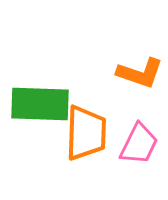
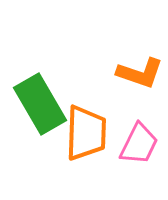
green rectangle: rotated 58 degrees clockwise
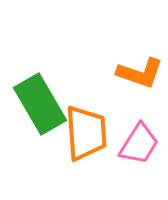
orange trapezoid: rotated 6 degrees counterclockwise
pink trapezoid: rotated 6 degrees clockwise
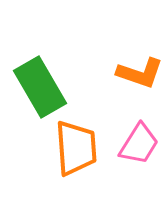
green rectangle: moved 17 px up
orange trapezoid: moved 10 px left, 15 px down
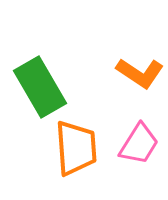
orange L-shape: rotated 15 degrees clockwise
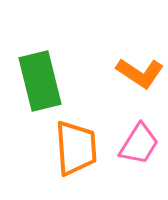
green rectangle: moved 6 px up; rotated 16 degrees clockwise
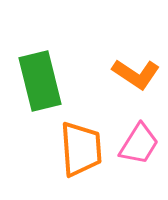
orange L-shape: moved 4 px left, 1 px down
orange trapezoid: moved 5 px right, 1 px down
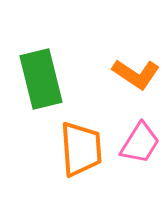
green rectangle: moved 1 px right, 2 px up
pink trapezoid: moved 1 px right, 1 px up
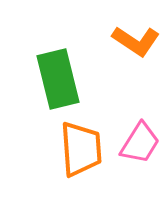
orange L-shape: moved 33 px up
green rectangle: moved 17 px right
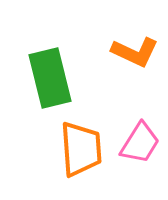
orange L-shape: moved 1 px left, 11 px down; rotated 9 degrees counterclockwise
green rectangle: moved 8 px left, 1 px up
